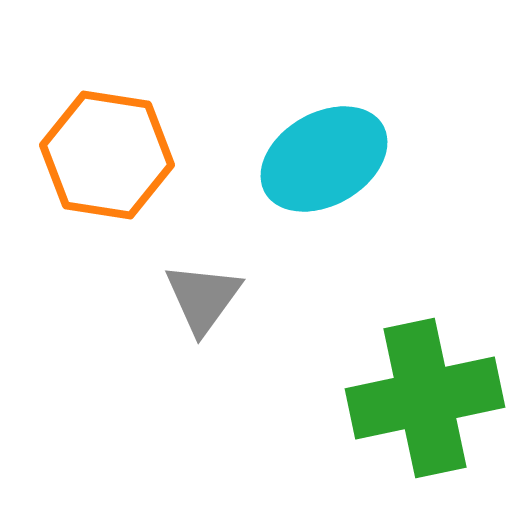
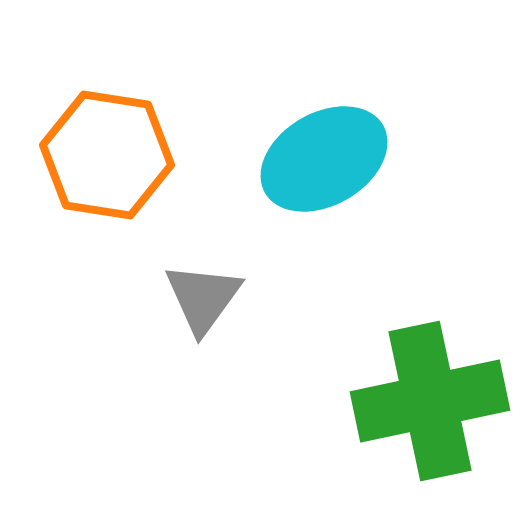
green cross: moved 5 px right, 3 px down
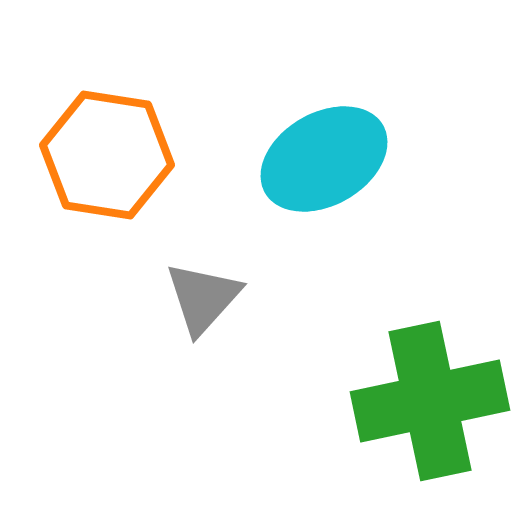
gray triangle: rotated 6 degrees clockwise
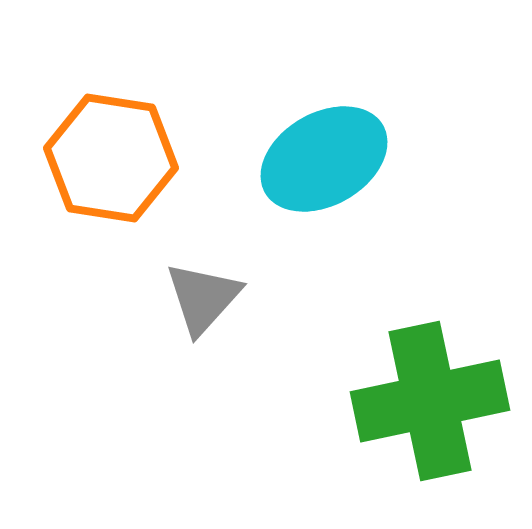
orange hexagon: moved 4 px right, 3 px down
